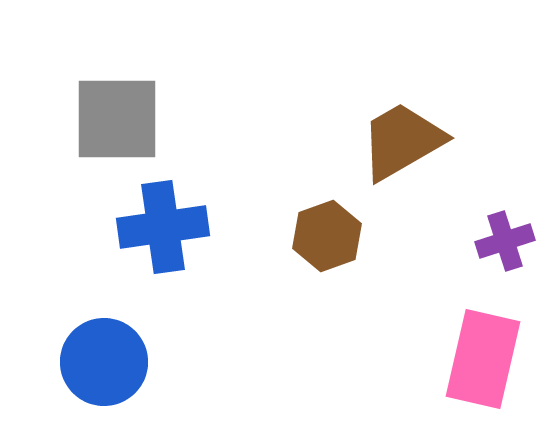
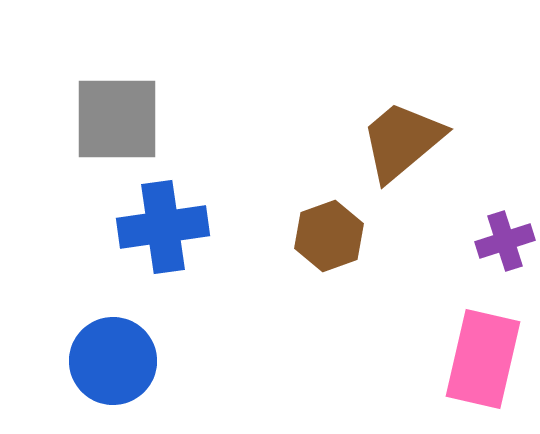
brown trapezoid: rotated 10 degrees counterclockwise
brown hexagon: moved 2 px right
blue circle: moved 9 px right, 1 px up
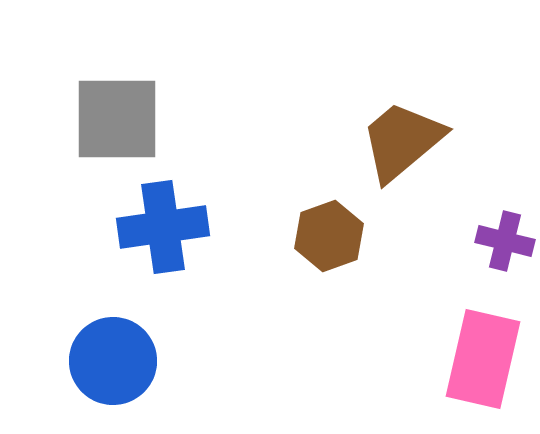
purple cross: rotated 32 degrees clockwise
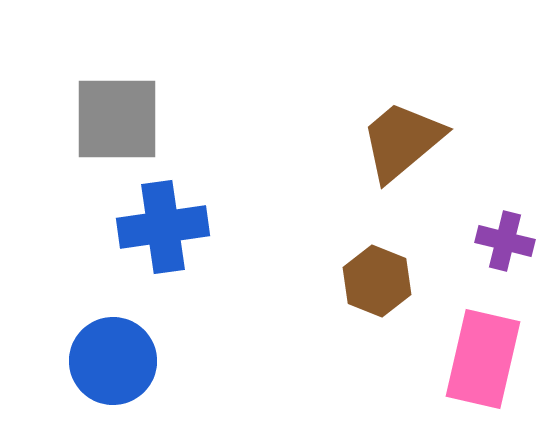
brown hexagon: moved 48 px right, 45 px down; rotated 18 degrees counterclockwise
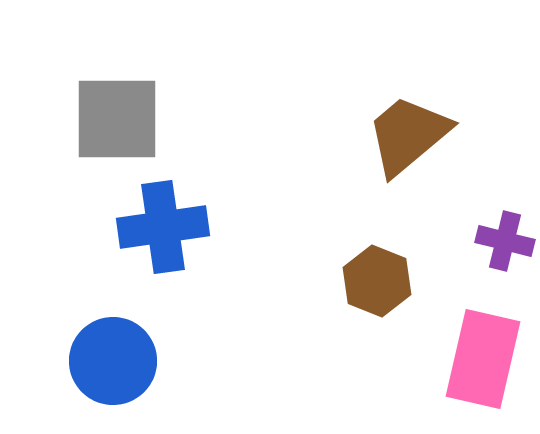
brown trapezoid: moved 6 px right, 6 px up
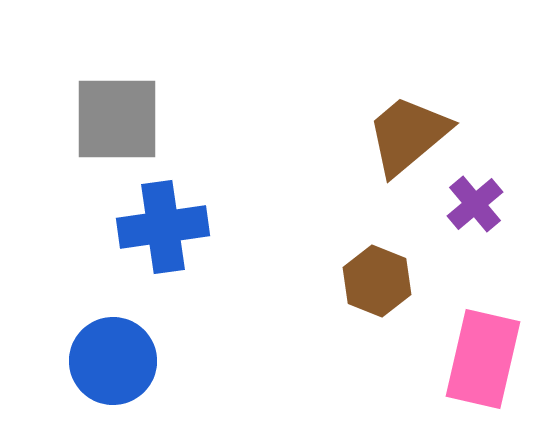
purple cross: moved 30 px left, 37 px up; rotated 36 degrees clockwise
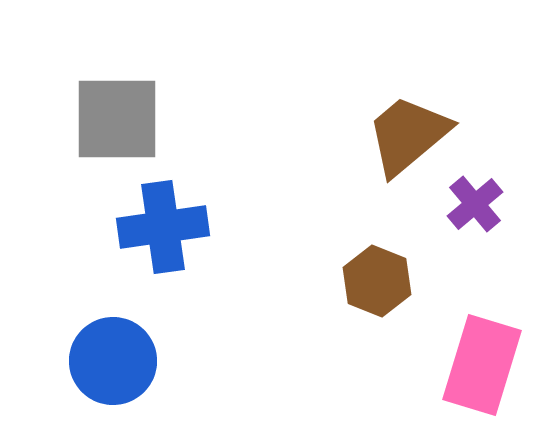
pink rectangle: moved 1 px left, 6 px down; rotated 4 degrees clockwise
